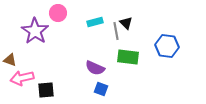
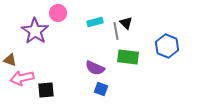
blue hexagon: rotated 15 degrees clockwise
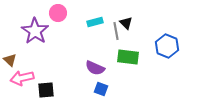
brown triangle: rotated 24 degrees clockwise
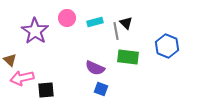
pink circle: moved 9 px right, 5 px down
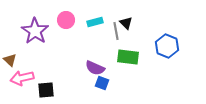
pink circle: moved 1 px left, 2 px down
blue square: moved 1 px right, 6 px up
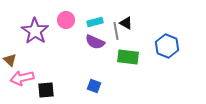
black triangle: rotated 16 degrees counterclockwise
purple semicircle: moved 26 px up
blue square: moved 8 px left, 3 px down
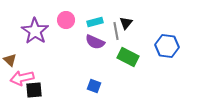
black triangle: rotated 40 degrees clockwise
blue hexagon: rotated 15 degrees counterclockwise
green rectangle: rotated 20 degrees clockwise
black square: moved 12 px left
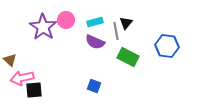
purple star: moved 8 px right, 4 px up
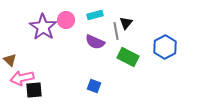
cyan rectangle: moved 7 px up
blue hexagon: moved 2 px left, 1 px down; rotated 25 degrees clockwise
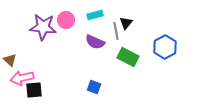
purple star: rotated 28 degrees counterclockwise
blue square: moved 1 px down
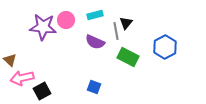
black square: moved 8 px right, 1 px down; rotated 24 degrees counterclockwise
